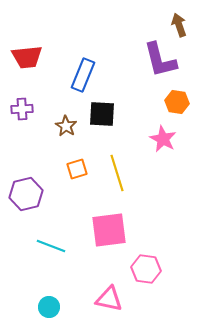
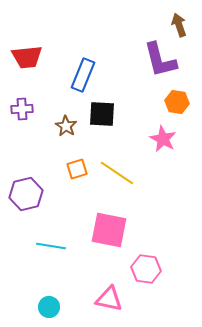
yellow line: rotated 39 degrees counterclockwise
pink square: rotated 18 degrees clockwise
cyan line: rotated 12 degrees counterclockwise
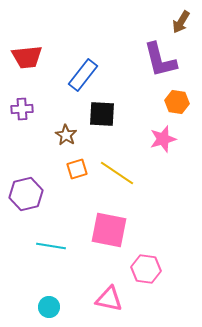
brown arrow: moved 2 px right, 3 px up; rotated 130 degrees counterclockwise
blue rectangle: rotated 16 degrees clockwise
brown star: moved 9 px down
pink star: rotated 28 degrees clockwise
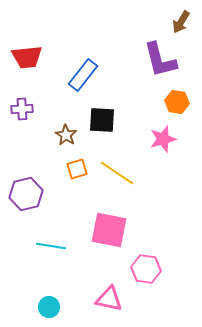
black square: moved 6 px down
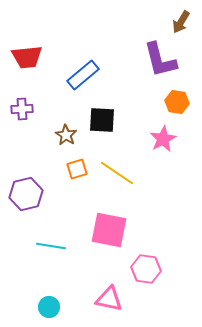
blue rectangle: rotated 12 degrees clockwise
pink star: rotated 12 degrees counterclockwise
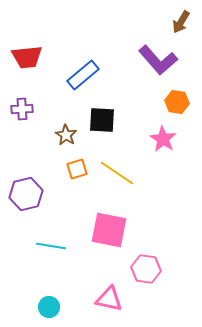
purple L-shape: moved 2 px left; rotated 27 degrees counterclockwise
pink star: rotated 12 degrees counterclockwise
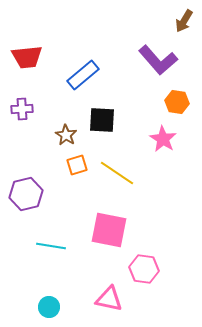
brown arrow: moved 3 px right, 1 px up
orange square: moved 4 px up
pink hexagon: moved 2 px left
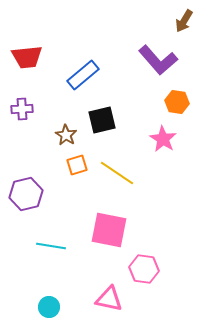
black square: rotated 16 degrees counterclockwise
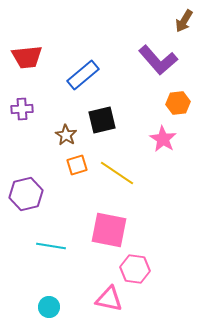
orange hexagon: moved 1 px right, 1 px down; rotated 15 degrees counterclockwise
pink hexagon: moved 9 px left
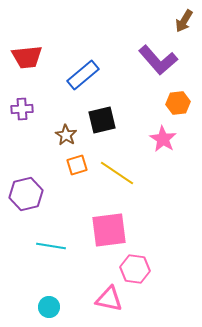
pink square: rotated 18 degrees counterclockwise
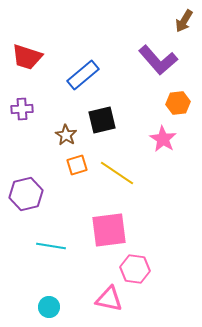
red trapezoid: rotated 24 degrees clockwise
